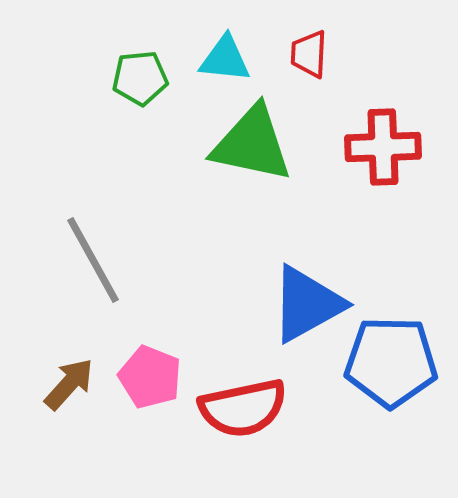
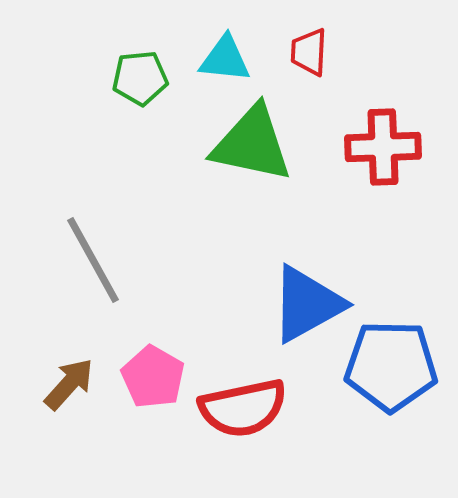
red trapezoid: moved 2 px up
blue pentagon: moved 4 px down
pink pentagon: moved 3 px right; rotated 8 degrees clockwise
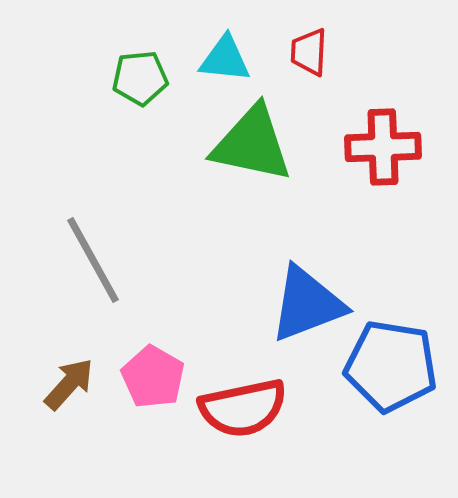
blue triangle: rotated 8 degrees clockwise
blue pentagon: rotated 8 degrees clockwise
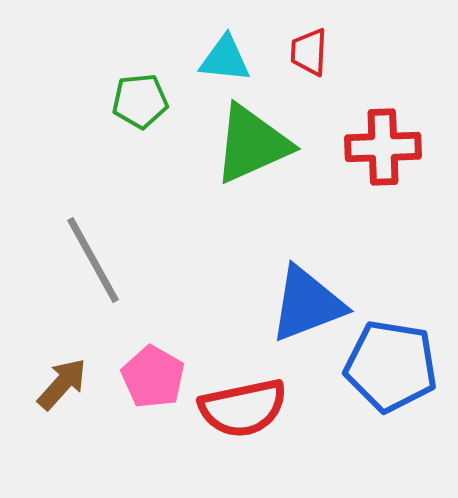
green pentagon: moved 23 px down
green triangle: rotated 36 degrees counterclockwise
brown arrow: moved 7 px left
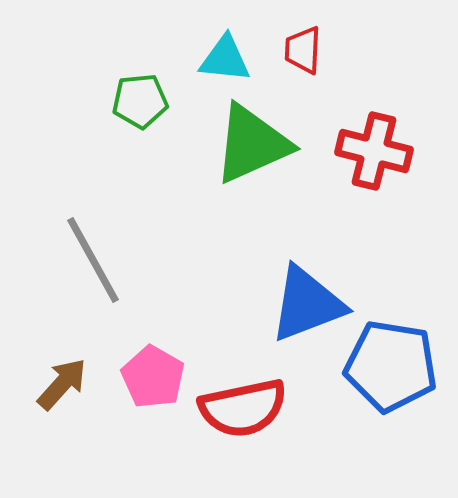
red trapezoid: moved 6 px left, 2 px up
red cross: moved 9 px left, 4 px down; rotated 16 degrees clockwise
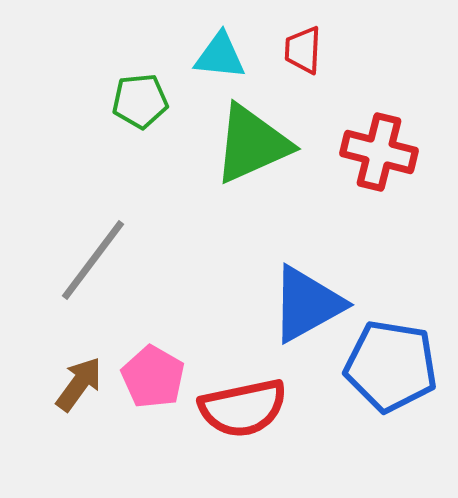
cyan triangle: moved 5 px left, 3 px up
red cross: moved 5 px right, 1 px down
gray line: rotated 66 degrees clockwise
blue triangle: rotated 8 degrees counterclockwise
brown arrow: moved 17 px right; rotated 6 degrees counterclockwise
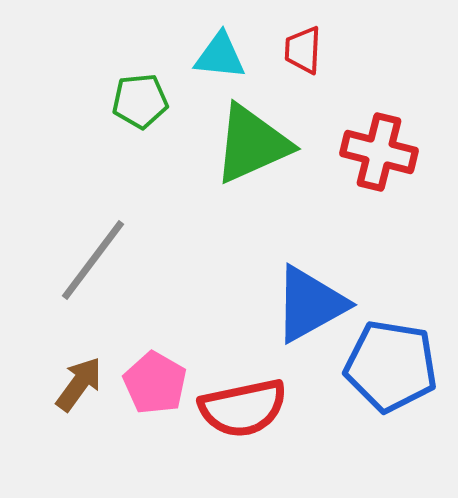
blue triangle: moved 3 px right
pink pentagon: moved 2 px right, 6 px down
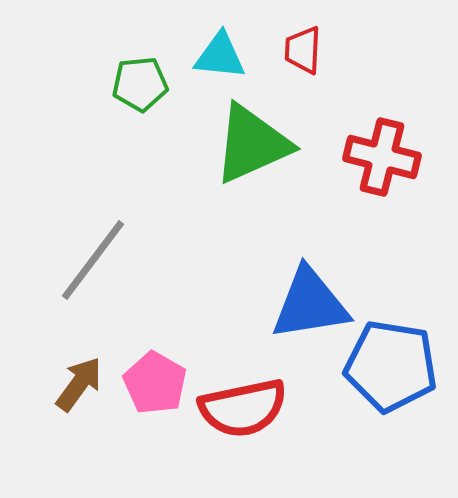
green pentagon: moved 17 px up
red cross: moved 3 px right, 5 px down
blue triangle: rotated 20 degrees clockwise
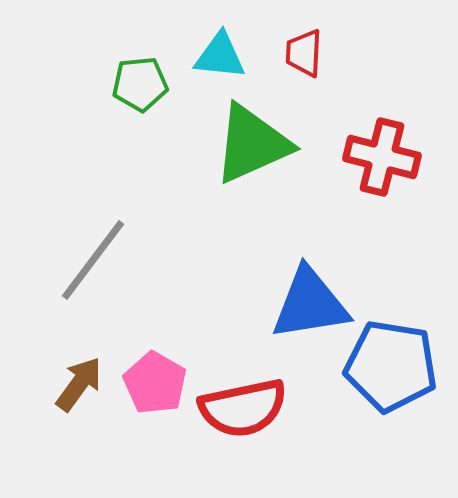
red trapezoid: moved 1 px right, 3 px down
